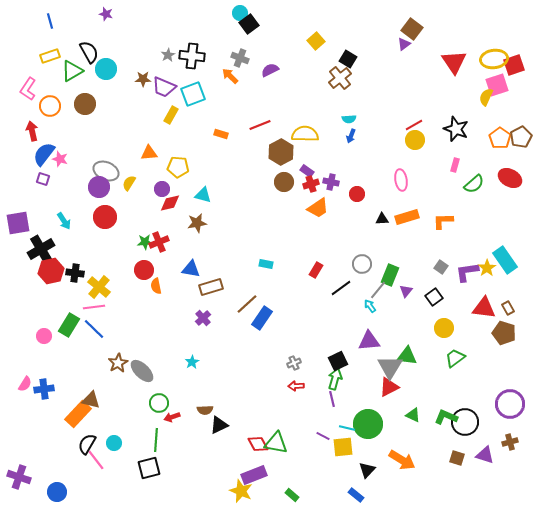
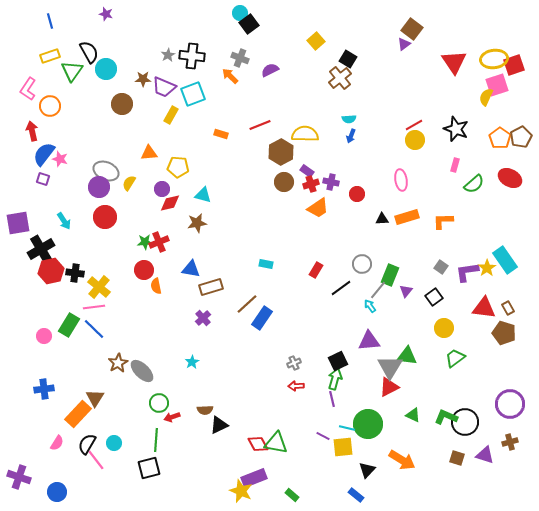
green triangle at (72, 71): rotated 25 degrees counterclockwise
brown circle at (85, 104): moved 37 px right
pink semicircle at (25, 384): moved 32 px right, 59 px down
brown triangle at (91, 400): moved 4 px right, 2 px up; rotated 48 degrees clockwise
purple rectangle at (254, 475): moved 3 px down
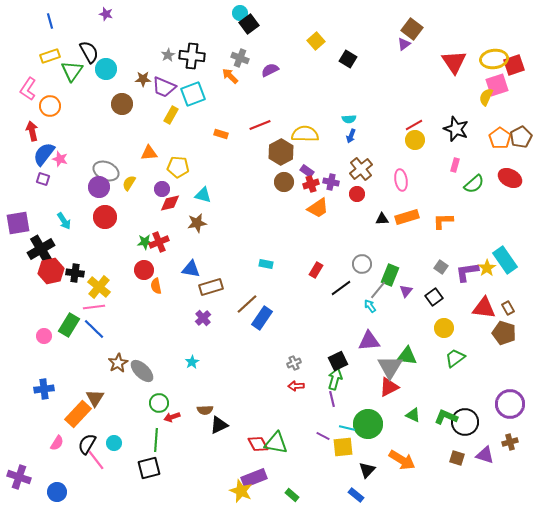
brown cross at (340, 78): moved 21 px right, 91 px down
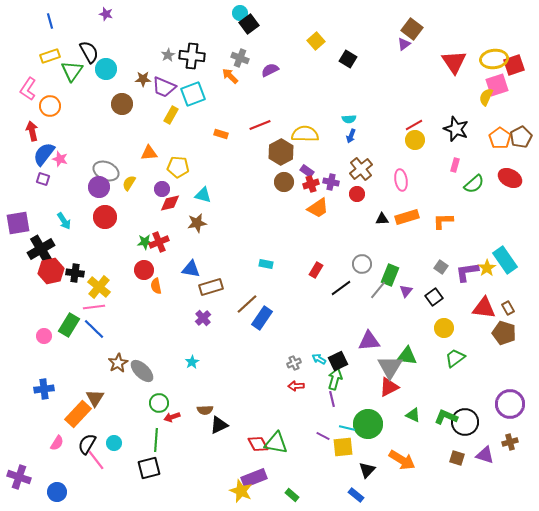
cyan arrow at (370, 306): moved 51 px left, 53 px down; rotated 24 degrees counterclockwise
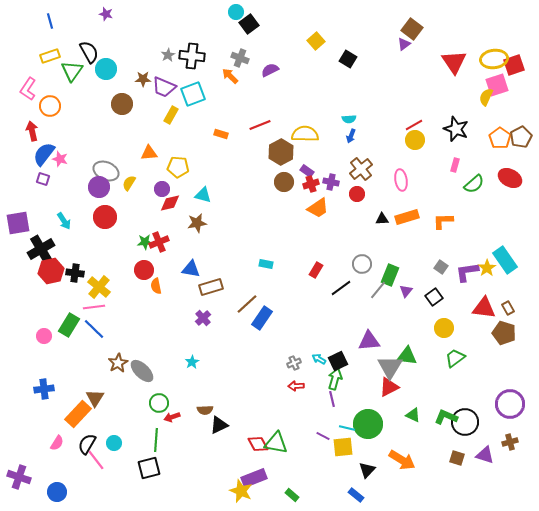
cyan circle at (240, 13): moved 4 px left, 1 px up
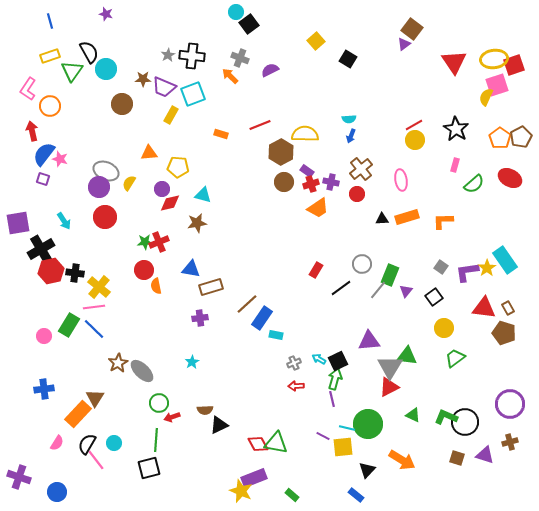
black star at (456, 129): rotated 10 degrees clockwise
cyan rectangle at (266, 264): moved 10 px right, 71 px down
purple cross at (203, 318): moved 3 px left; rotated 35 degrees clockwise
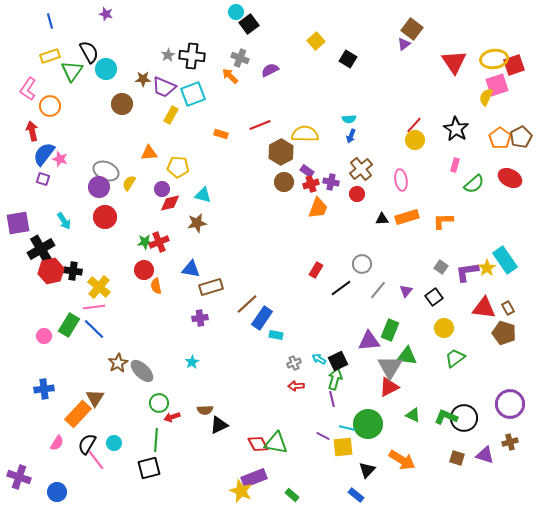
red line at (414, 125): rotated 18 degrees counterclockwise
orange trapezoid at (318, 208): rotated 35 degrees counterclockwise
black cross at (75, 273): moved 2 px left, 2 px up
green rectangle at (390, 275): moved 55 px down
black circle at (465, 422): moved 1 px left, 4 px up
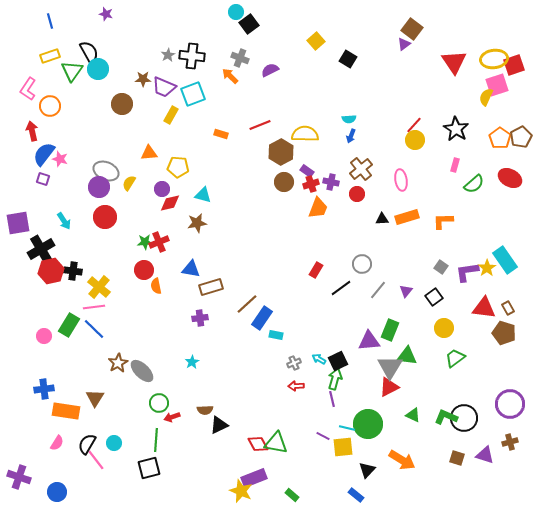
cyan circle at (106, 69): moved 8 px left
orange rectangle at (78, 414): moved 12 px left, 3 px up; rotated 56 degrees clockwise
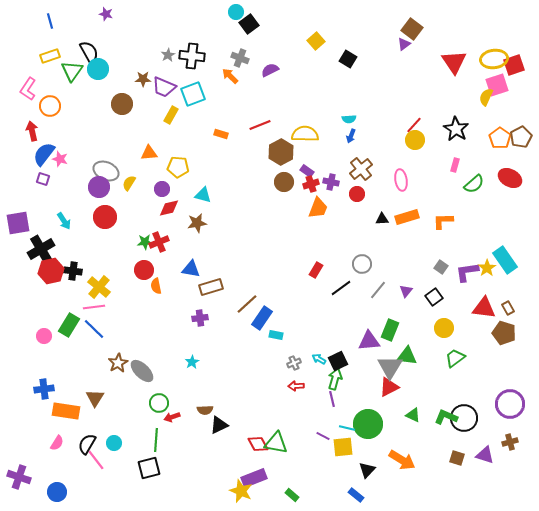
red diamond at (170, 203): moved 1 px left, 5 px down
